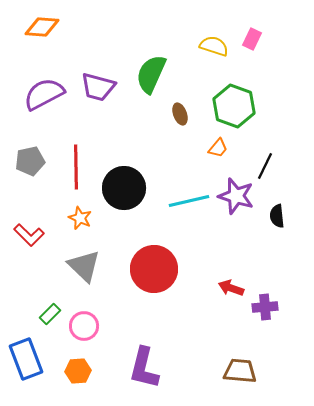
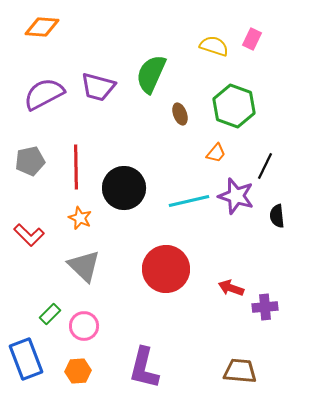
orange trapezoid: moved 2 px left, 5 px down
red circle: moved 12 px right
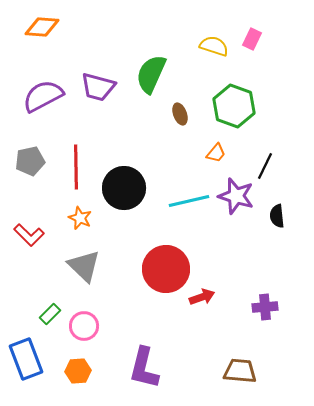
purple semicircle: moved 1 px left, 2 px down
red arrow: moved 29 px left, 9 px down; rotated 140 degrees clockwise
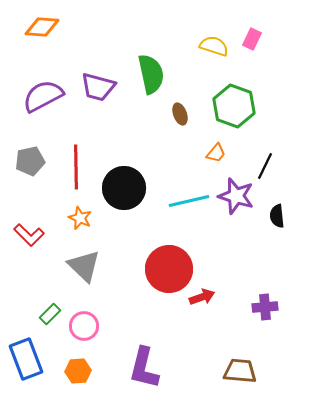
green semicircle: rotated 144 degrees clockwise
red circle: moved 3 px right
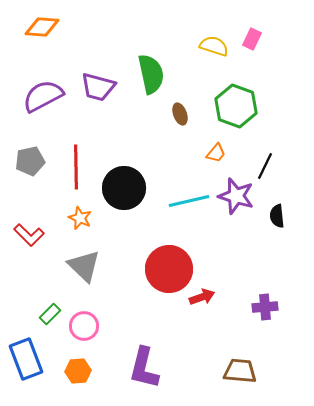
green hexagon: moved 2 px right
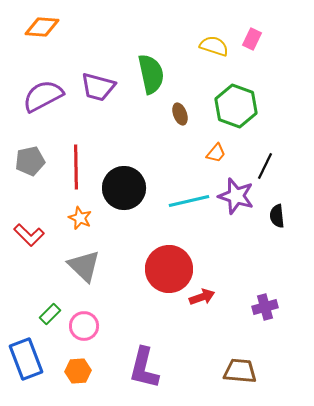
purple cross: rotated 10 degrees counterclockwise
